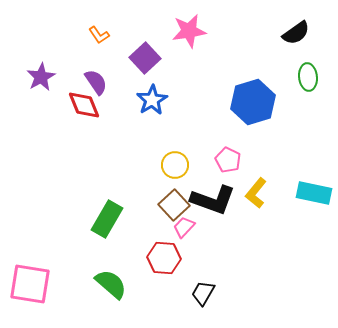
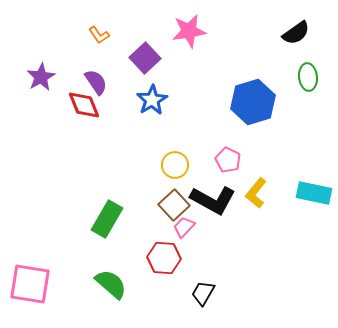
black L-shape: rotated 9 degrees clockwise
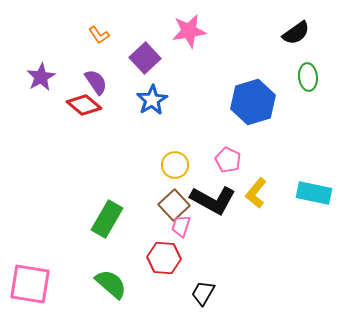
red diamond: rotated 28 degrees counterclockwise
pink trapezoid: moved 3 px left, 1 px up; rotated 25 degrees counterclockwise
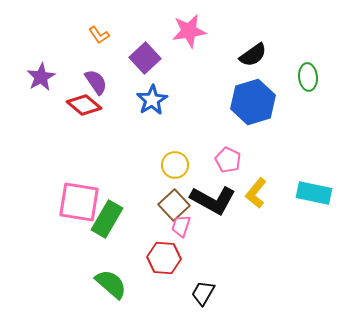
black semicircle: moved 43 px left, 22 px down
pink square: moved 49 px right, 82 px up
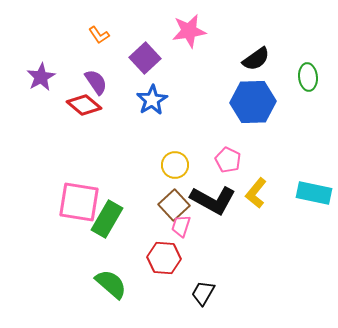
black semicircle: moved 3 px right, 4 px down
blue hexagon: rotated 15 degrees clockwise
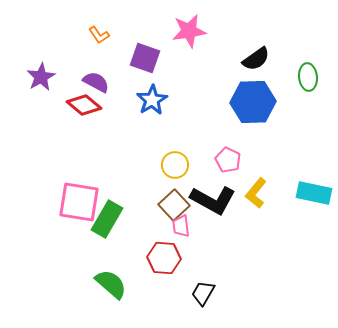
purple square: rotated 28 degrees counterclockwise
purple semicircle: rotated 28 degrees counterclockwise
pink trapezoid: rotated 25 degrees counterclockwise
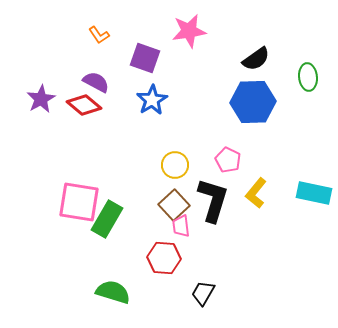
purple star: moved 22 px down
black L-shape: rotated 102 degrees counterclockwise
green semicircle: moved 2 px right, 8 px down; rotated 24 degrees counterclockwise
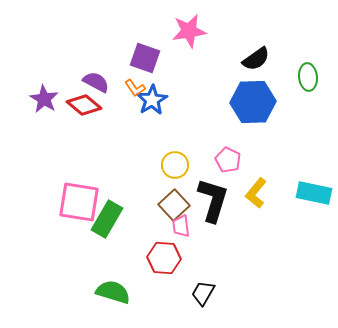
orange L-shape: moved 36 px right, 53 px down
purple star: moved 3 px right; rotated 12 degrees counterclockwise
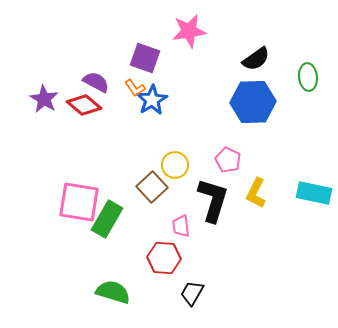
yellow L-shape: rotated 12 degrees counterclockwise
brown square: moved 22 px left, 18 px up
black trapezoid: moved 11 px left
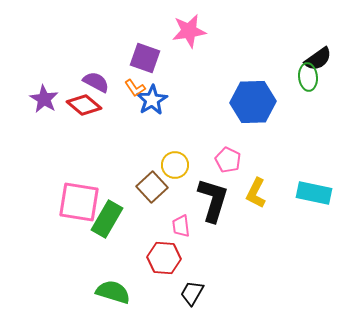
black semicircle: moved 62 px right
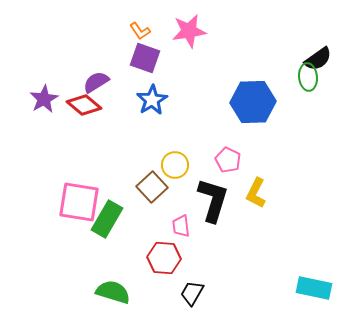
purple semicircle: rotated 60 degrees counterclockwise
orange L-shape: moved 5 px right, 57 px up
purple star: rotated 12 degrees clockwise
cyan rectangle: moved 95 px down
